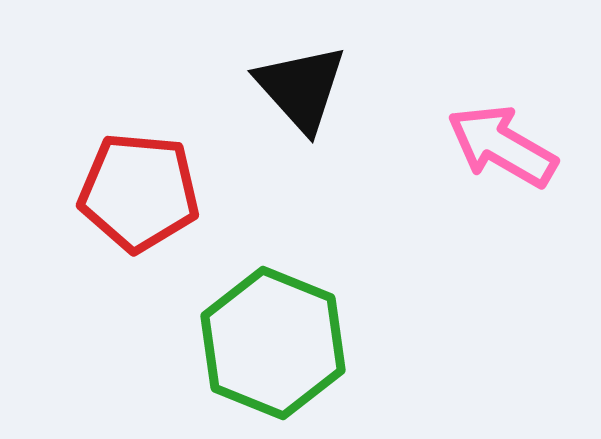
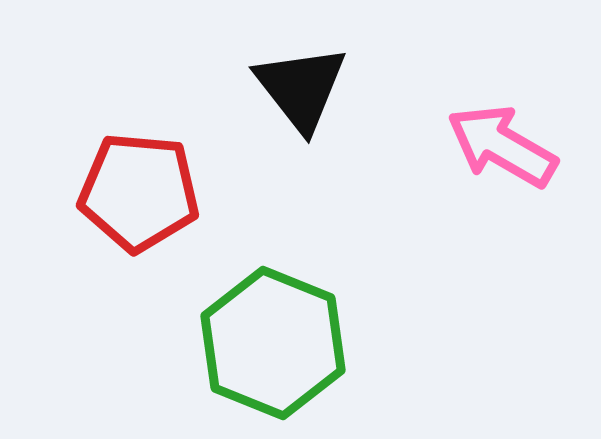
black triangle: rotated 4 degrees clockwise
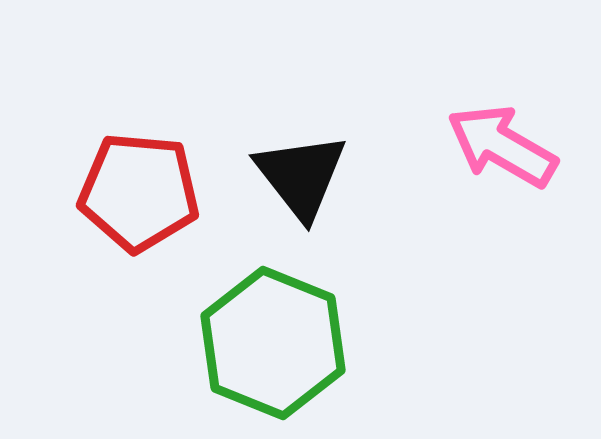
black triangle: moved 88 px down
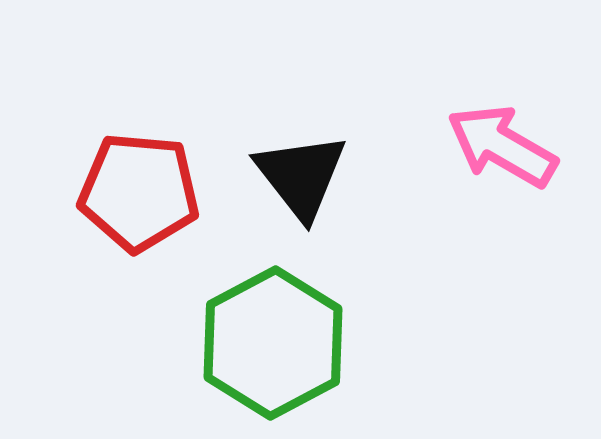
green hexagon: rotated 10 degrees clockwise
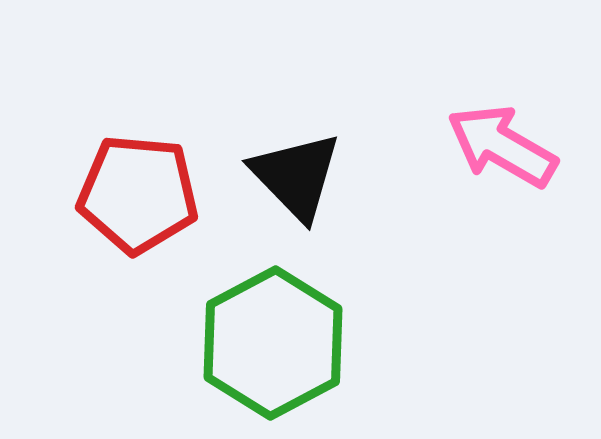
black triangle: moved 5 px left; rotated 6 degrees counterclockwise
red pentagon: moved 1 px left, 2 px down
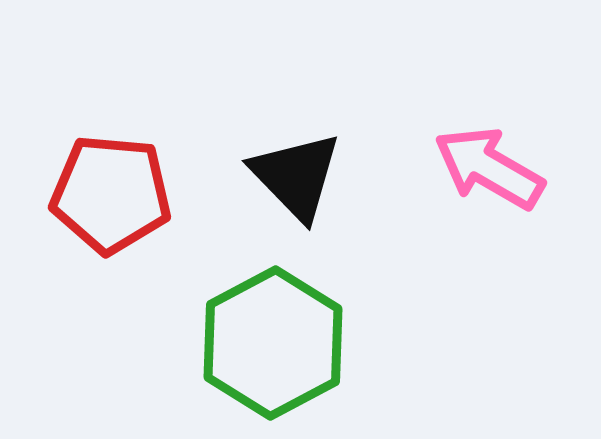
pink arrow: moved 13 px left, 22 px down
red pentagon: moved 27 px left
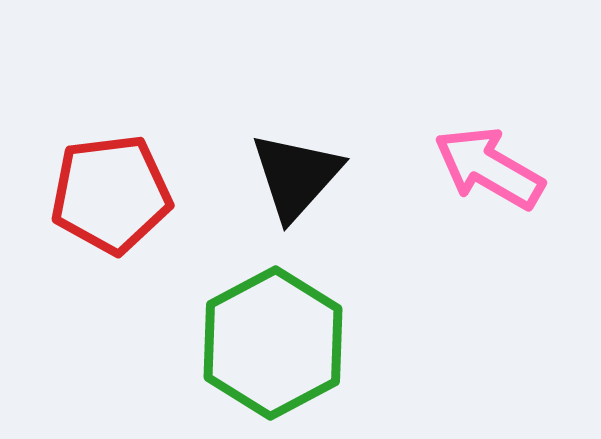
black triangle: rotated 26 degrees clockwise
red pentagon: rotated 12 degrees counterclockwise
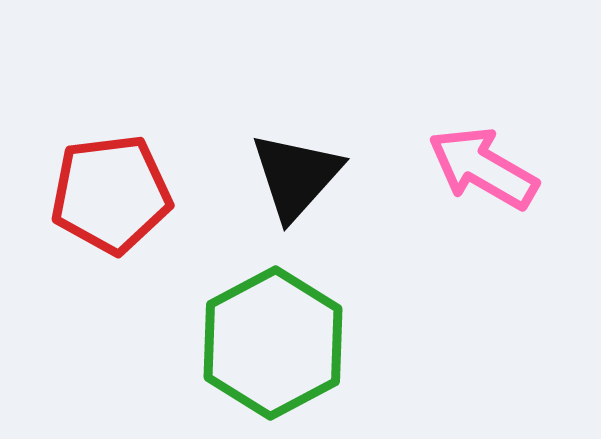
pink arrow: moved 6 px left
